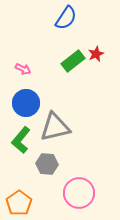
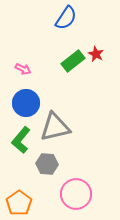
red star: rotated 21 degrees counterclockwise
pink circle: moved 3 px left, 1 px down
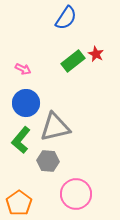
gray hexagon: moved 1 px right, 3 px up
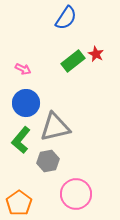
gray hexagon: rotated 15 degrees counterclockwise
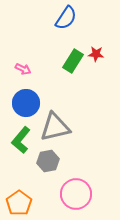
red star: rotated 21 degrees counterclockwise
green rectangle: rotated 20 degrees counterclockwise
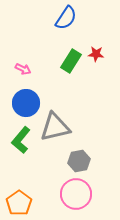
green rectangle: moved 2 px left
gray hexagon: moved 31 px right
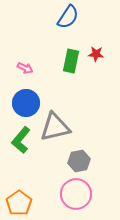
blue semicircle: moved 2 px right, 1 px up
green rectangle: rotated 20 degrees counterclockwise
pink arrow: moved 2 px right, 1 px up
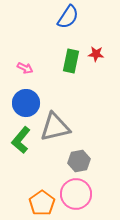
orange pentagon: moved 23 px right
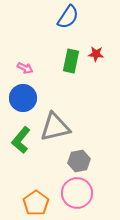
blue circle: moved 3 px left, 5 px up
pink circle: moved 1 px right, 1 px up
orange pentagon: moved 6 px left
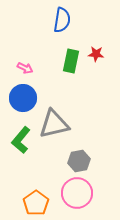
blue semicircle: moved 6 px left, 3 px down; rotated 25 degrees counterclockwise
gray triangle: moved 1 px left, 3 px up
